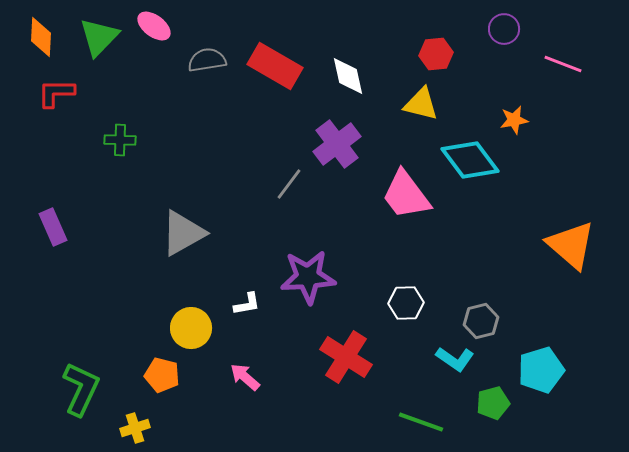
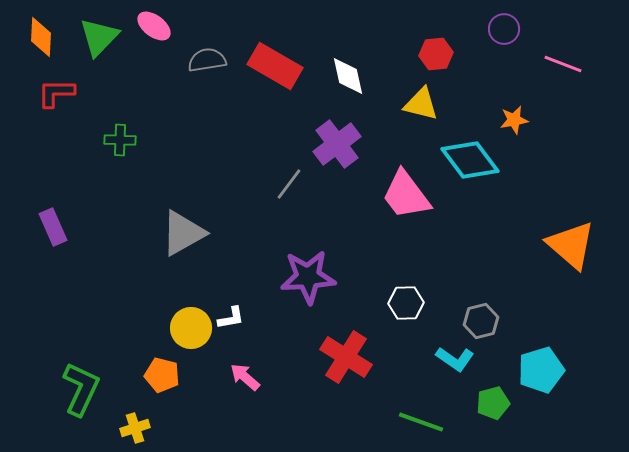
white L-shape: moved 16 px left, 14 px down
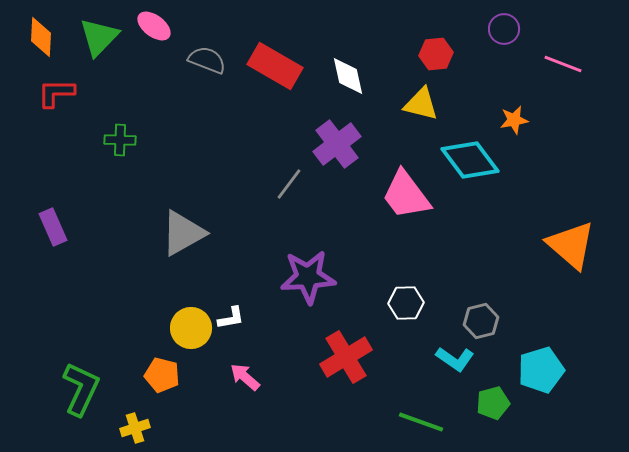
gray semicircle: rotated 30 degrees clockwise
red cross: rotated 27 degrees clockwise
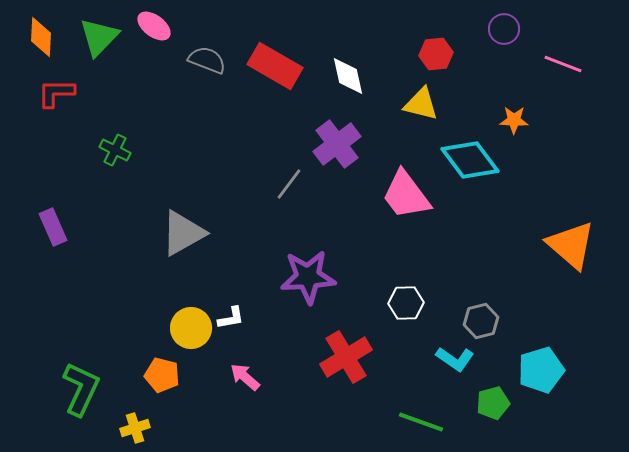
orange star: rotated 12 degrees clockwise
green cross: moved 5 px left, 10 px down; rotated 24 degrees clockwise
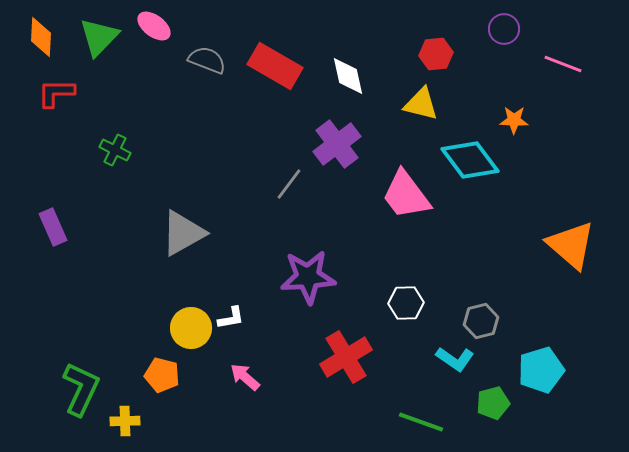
yellow cross: moved 10 px left, 7 px up; rotated 16 degrees clockwise
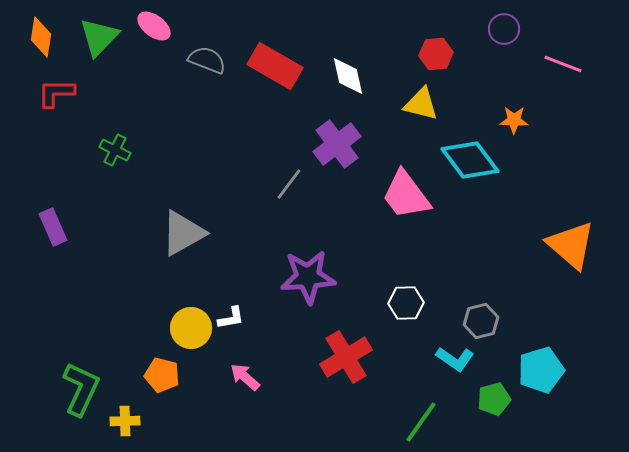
orange diamond: rotated 6 degrees clockwise
green pentagon: moved 1 px right, 4 px up
green line: rotated 75 degrees counterclockwise
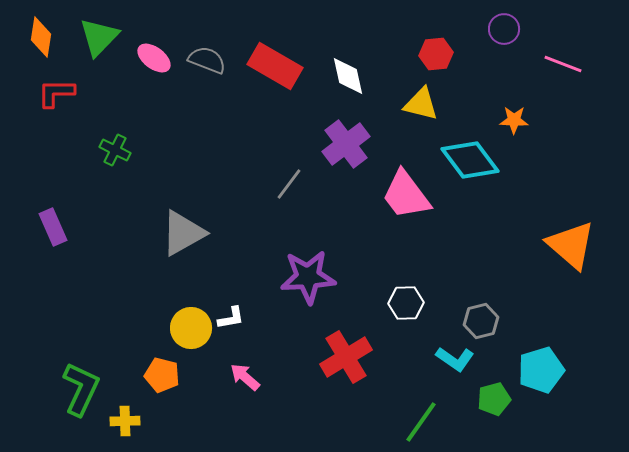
pink ellipse: moved 32 px down
purple cross: moved 9 px right
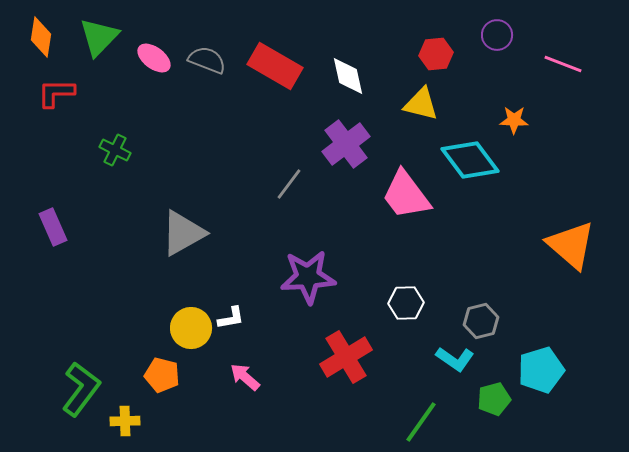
purple circle: moved 7 px left, 6 px down
green L-shape: rotated 12 degrees clockwise
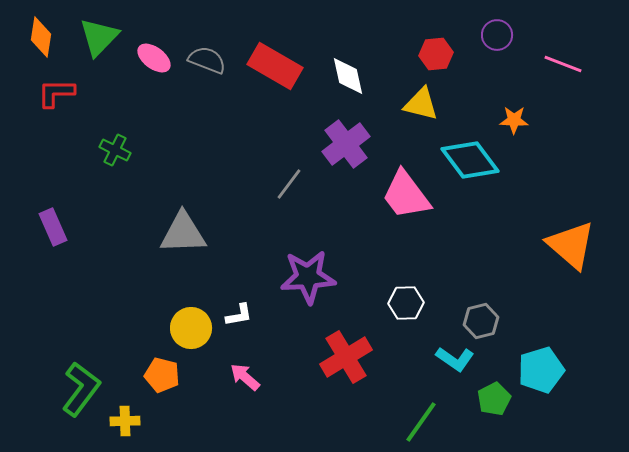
gray triangle: rotated 27 degrees clockwise
white L-shape: moved 8 px right, 3 px up
green pentagon: rotated 12 degrees counterclockwise
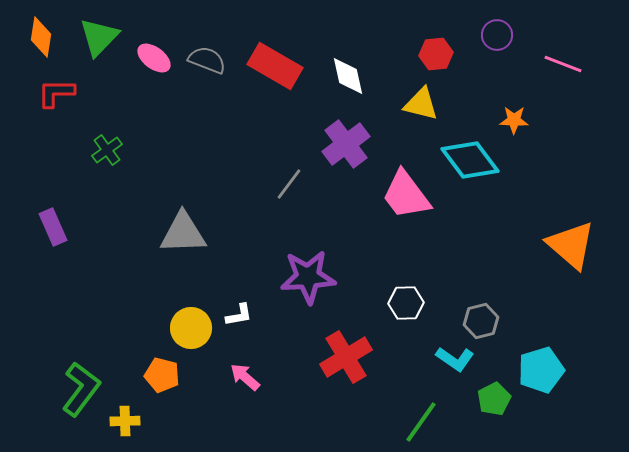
green cross: moved 8 px left; rotated 28 degrees clockwise
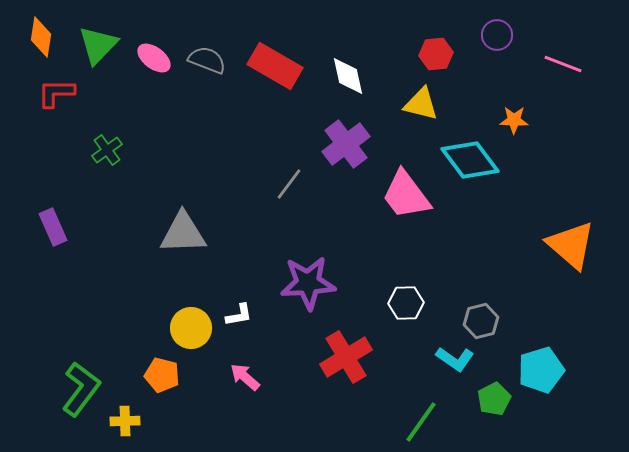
green triangle: moved 1 px left, 8 px down
purple star: moved 6 px down
